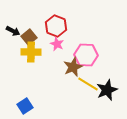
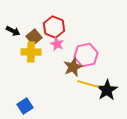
red hexagon: moved 2 px left, 1 px down
brown square: moved 5 px right
pink hexagon: rotated 15 degrees counterclockwise
yellow line: rotated 15 degrees counterclockwise
black star: rotated 10 degrees counterclockwise
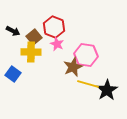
pink hexagon: rotated 20 degrees clockwise
blue square: moved 12 px left, 32 px up; rotated 21 degrees counterclockwise
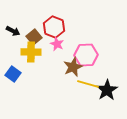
pink hexagon: rotated 10 degrees counterclockwise
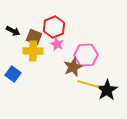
red hexagon: rotated 15 degrees clockwise
brown square: rotated 28 degrees counterclockwise
yellow cross: moved 2 px right, 1 px up
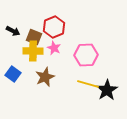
pink star: moved 3 px left, 4 px down
brown star: moved 28 px left, 10 px down
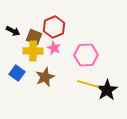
blue square: moved 4 px right, 1 px up
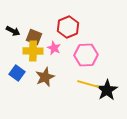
red hexagon: moved 14 px right
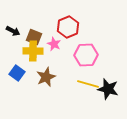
pink star: moved 4 px up
brown star: moved 1 px right
black star: moved 1 px right, 1 px up; rotated 25 degrees counterclockwise
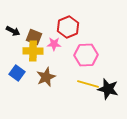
pink star: rotated 24 degrees counterclockwise
